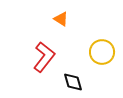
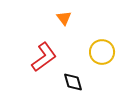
orange triangle: moved 3 px right, 1 px up; rotated 21 degrees clockwise
red L-shape: rotated 16 degrees clockwise
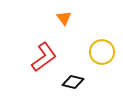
black diamond: rotated 60 degrees counterclockwise
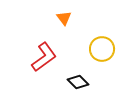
yellow circle: moved 3 px up
black diamond: moved 5 px right; rotated 30 degrees clockwise
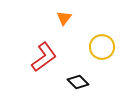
orange triangle: rotated 14 degrees clockwise
yellow circle: moved 2 px up
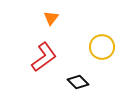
orange triangle: moved 13 px left
